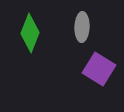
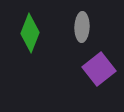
purple square: rotated 20 degrees clockwise
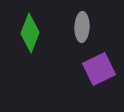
purple square: rotated 12 degrees clockwise
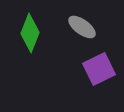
gray ellipse: rotated 56 degrees counterclockwise
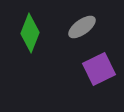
gray ellipse: rotated 72 degrees counterclockwise
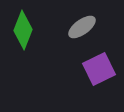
green diamond: moved 7 px left, 3 px up
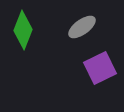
purple square: moved 1 px right, 1 px up
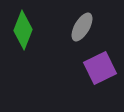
gray ellipse: rotated 24 degrees counterclockwise
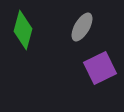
green diamond: rotated 6 degrees counterclockwise
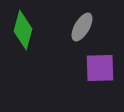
purple square: rotated 24 degrees clockwise
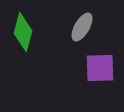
green diamond: moved 2 px down
